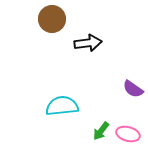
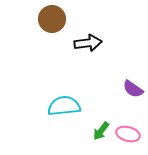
cyan semicircle: moved 2 px right
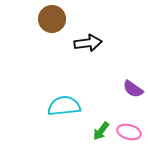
pink ellipse: moved 1 px right, 2 px up
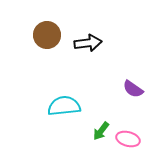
brown circle: moved 5 px left, 16 px down
pink ellipse: moved 1 px left, 7 px down
